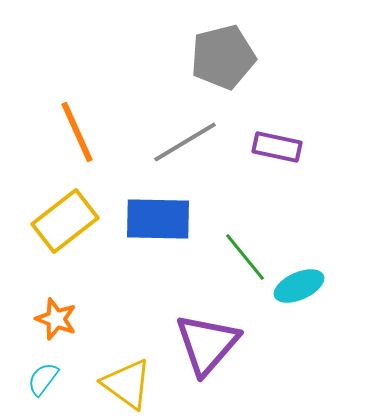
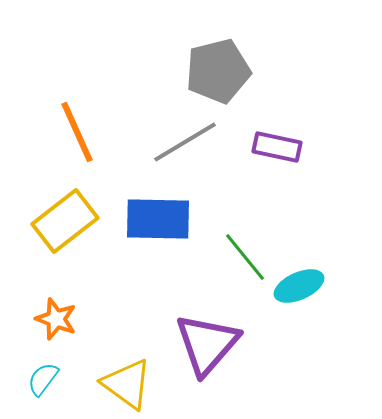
gray pentagon: moved 5 px left, 14 px down
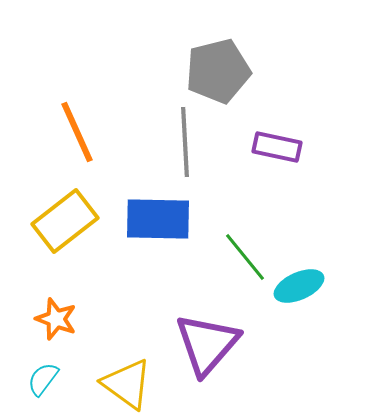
gray line: rotated 62 degrees counterclockwise
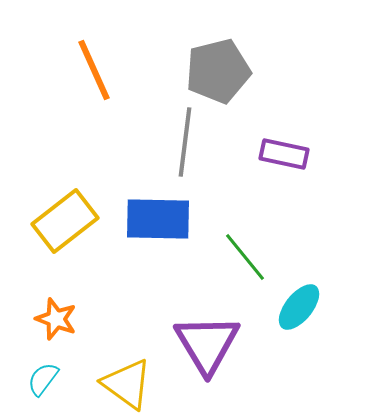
orange line: moved 17 px right, 62 px up
gray line: rotated 10 degrees clockwise
purple rectangle: moved 7 px right, 7 px down
cyan ellipse: moved 21 px down; rotated 27 degrees counterclockwise
purple triangle: rotated 12 degrees counterclockwise
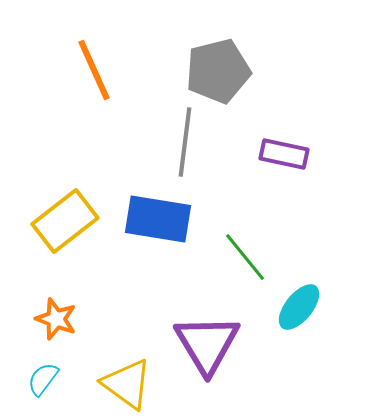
blue rectangle: rotated 8 degrees clockwise
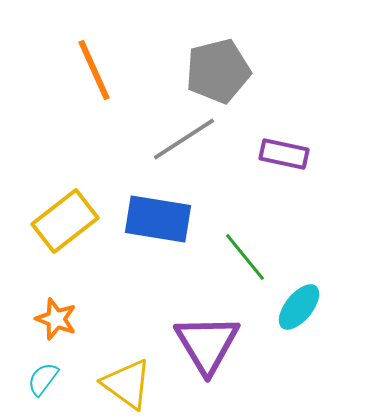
gray line: moved 1 px left, 3 px up; rotated 50 degrees clockwise
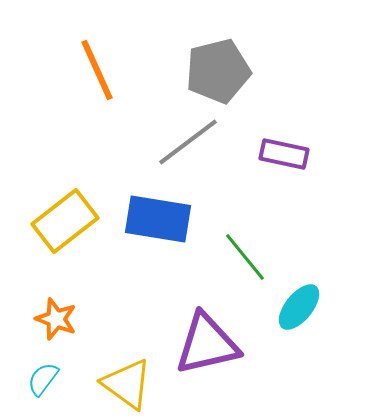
orange line: moved 3 px right
gray line: moved 4 px right, 3 px down; rotated 4 degrees counterclockwise
purple triangle: rotated 48 degrees clockwise
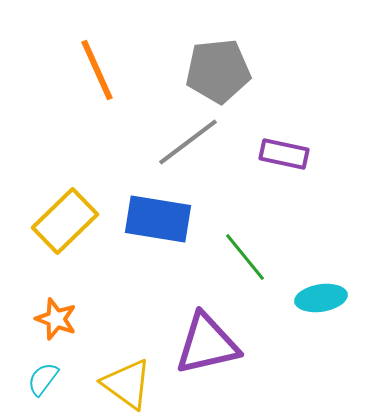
gray pentagon: rotated 8 degrees clockwise
yellow rectangle: rotated 6 degrees counterclockwise
cyan ellipse: moved 22 px right, 9 px up; rotated 42 degrees clockwise
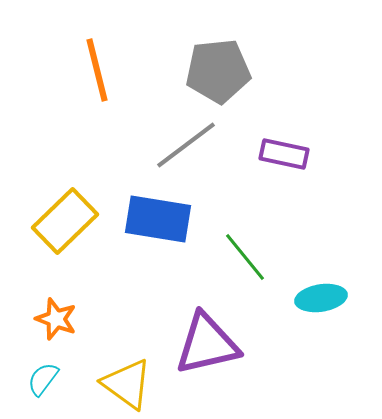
orange line: rotated 10 degrees clockwise
gray line: moved 2 px left, 3 px down
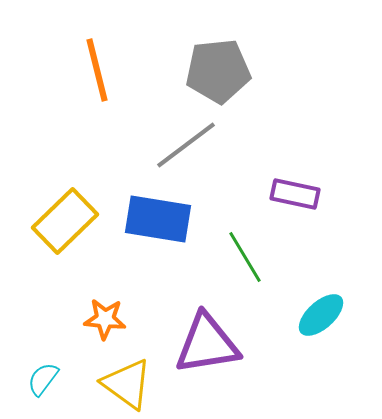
purple rectangle: moved 11 px right, 40 px down
green line: rotated 8 degrees clockwise
cyan ellipse: moved 17 px down; rotated 33 degrees counterclockwise
orange star: moved 49 px right; rotated 15 degrees counterclockwise
purple triangle: rotated 4 degrees clockwise
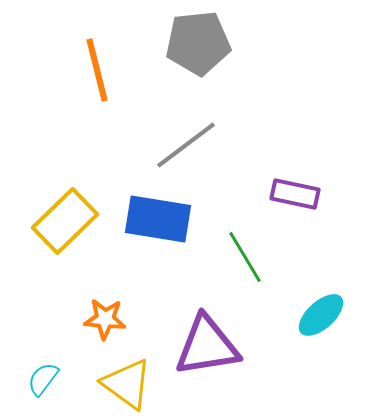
gray pentagon: moved 20 px left, 28 px up
purple triangle: moved 2 px down
